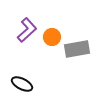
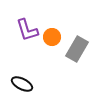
purple L-shape: rotated 115 degrees clockwise
gray rectangle: rotated 50 degrees counterclockwise
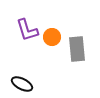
gray rectangle: rotated 35 degrees counterclockwise
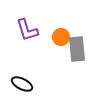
orange circle: moved 9 px right
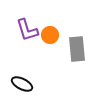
orange circle: moved 11 px left, 2 px up
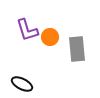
orange circle: moved 2 px down
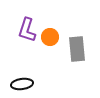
purple L-shape: rotated 35 degrees clockwise
black ellipse: rotated 35 degrees counterclockwise
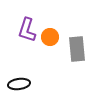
black ellipse: moved 3 px left
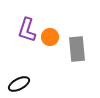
black ellipse: rotated 20 degrees counterclockwise
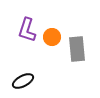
orange circle: moved 2 px right
black ellipse: moved 4 px right, 3 px up
